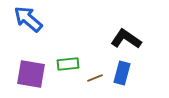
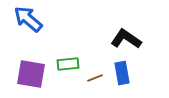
blue rectangle: rotated 25 degrees counterclockwise
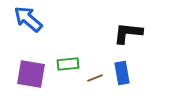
black L-shape: moved 2 px right, 6 px up; rotated 28 degrees counterclockwise
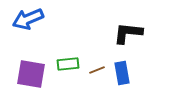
blue arrow: rotated 64 degrees counterclockwise
brown line: moved 2 px right, 8 px up
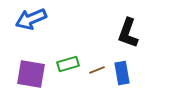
blue arrow: moved 3 px right
black L-shape: rotated 76 degrees counterclockwise
green rectangle: rotated 10 degrees counterclockwise
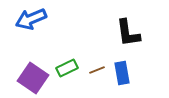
black L-shape: rotated 28 degrees counterclockwise
green rectangle: moved 1 px left, 4 px down; rotated 10 degrees counterclockwise
purple square: moved 2 px right, 4 px down; rotated 24 degrees clockwise
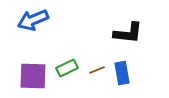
blue arrow: moved 2 px right, 1 px down
black L-shape: rotated 76 degrees counterclockwise
purple square: moved 2 px up; rotated 32 degrees counterclockwise
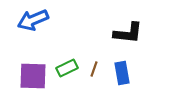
brown line: moved 3 px left, 1 px up; rotated 49 degrees counterclockwise
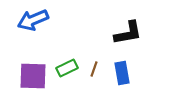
black L-shape: rotated 16 degrees counterclockwise
